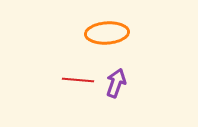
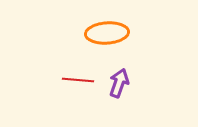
purple arrow: moved 3 px right
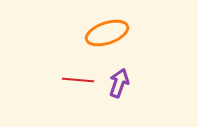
orange ellipse: rotated 15 degrees counterclockwise
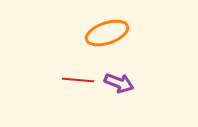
purple arrow: rotated 92 degrees clockwise
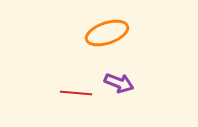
red line: moved 2 px left, 13 px down
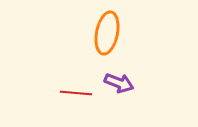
orange ellipse: rotated 60 degrees counterclockwise
